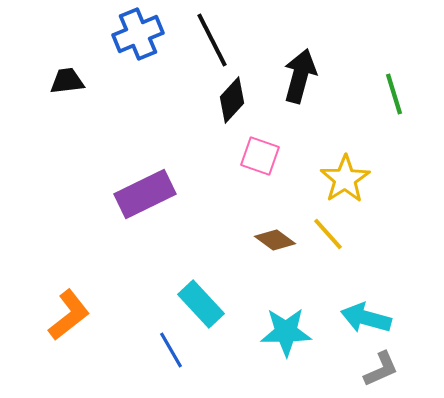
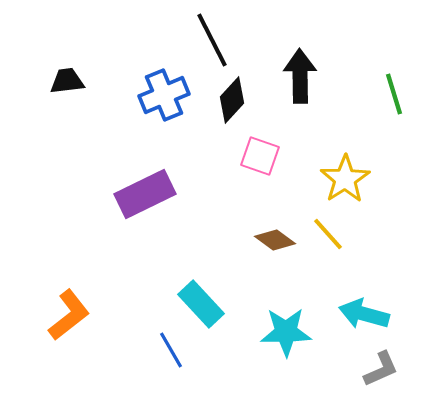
blue cross: moved 26 px right, 61 px down
black arrow: rotated 16 degrees counterclockwise
cyan arrow: moved 2 px left, 4 px up
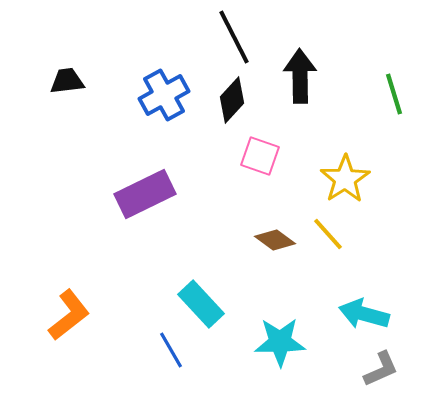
black line: moved 22 px right, 3 px up
blue cross: rotated 6 degrees counterclockwise
cyan star: moved 6 px left, 10 px down
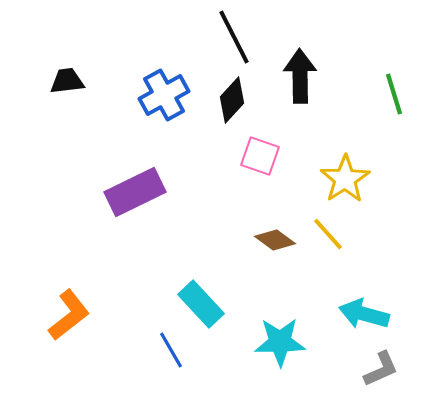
purple rectangle: moved 10 px left, 2 px up
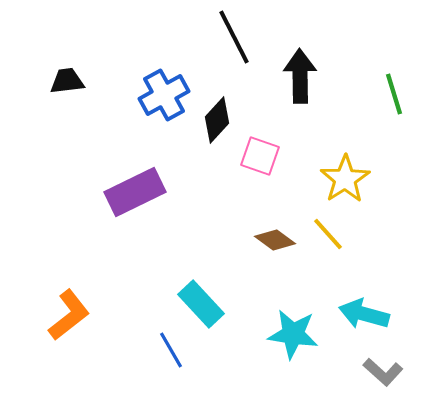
black diamond: moved 15 px left, 20 px down
cyan star: moved 13 px right, 8 px up; rotated 9 degrees clockwise
gray L-shape: moved 2 px right, 3 px down; rotated 66 degrees clockwise
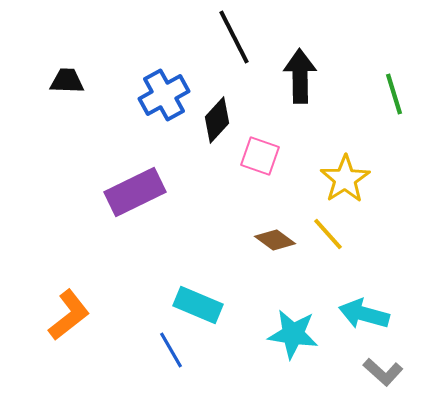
black trapezoid: rotated 9 degrees clockwise
cyan rectangle: moved 3 px left, 1 px down; rotated 24 degrees counterclockwise
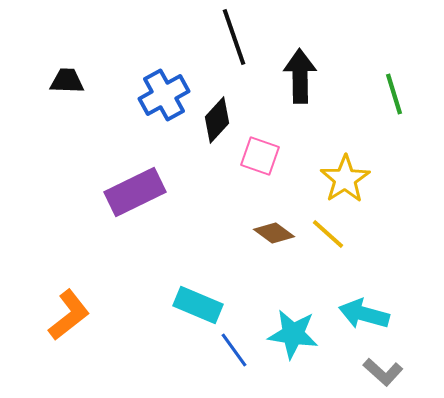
black line: rotated 8 degrees clockwise
yellow line: rotated 6 degrees counterclockwise
brown diamond: moved 1 px left, 7 px up
blue line: moved 63 px right; rotated 6 degrees counterclockwise
